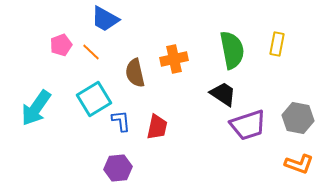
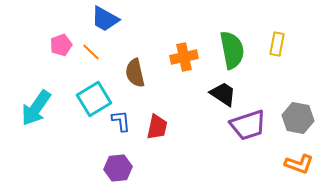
orange cross: moved 10 px right, 2 px up
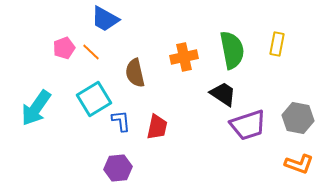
pink pentagon: moved 3 px right, 3 px down
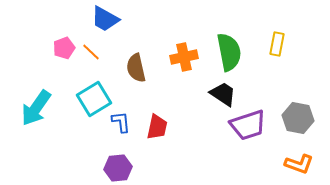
green semicircle: moved 3 px left, 2 px down
brown semicircle: moved 1 px right, 5 px up
blue L-shape: moved 1 px down
